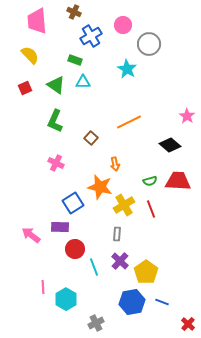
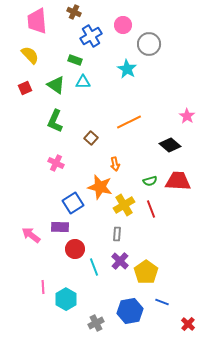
blue hexagon: moved 2 px left, 9 px down
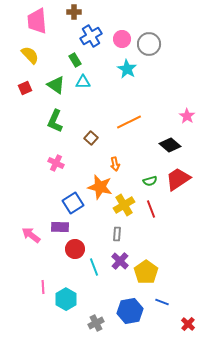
brown cross: rotated 24 degrees counterclockwise
pink circle: moved 1 px left, 14 px down
green rectangle: rotated 40 degrees clockwise
red trapezoid: moved 2 px up; rotated 36 degrees counterclockwise
